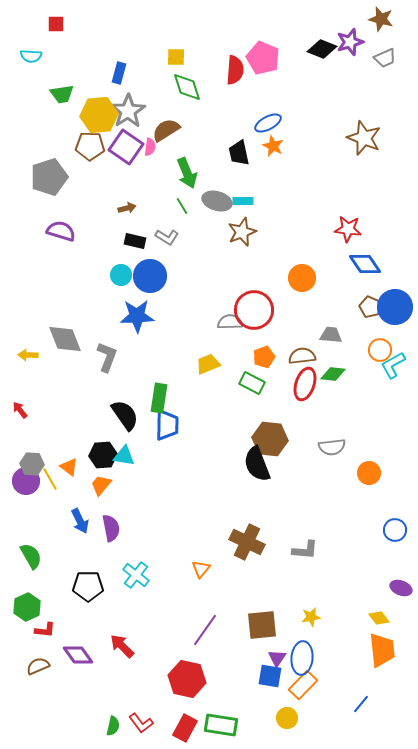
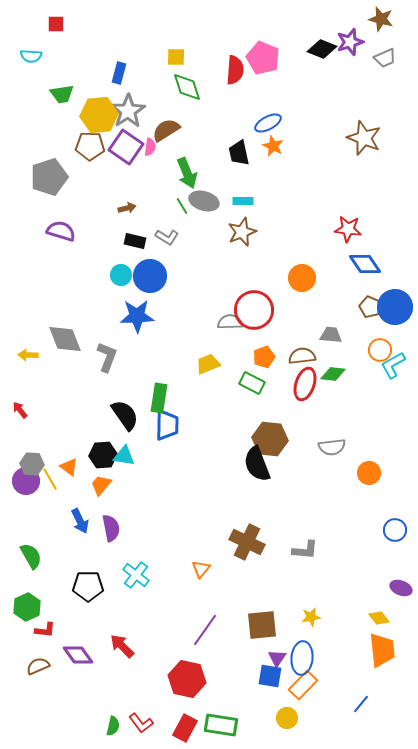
gray ellipse at (217, 201): moved 13 px left
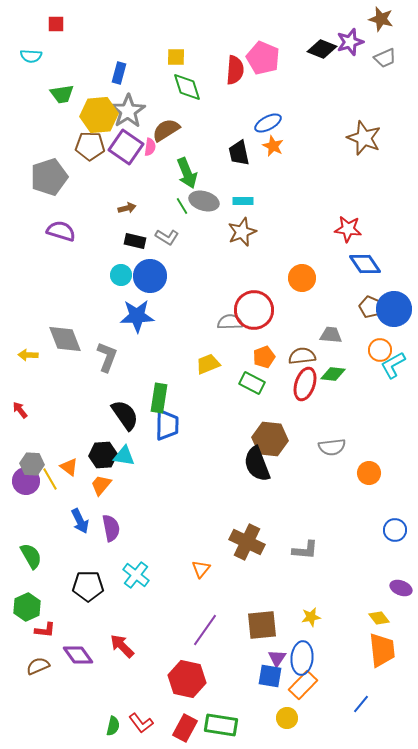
blue circle at (395, 307): moved 1 px left, 2 px down
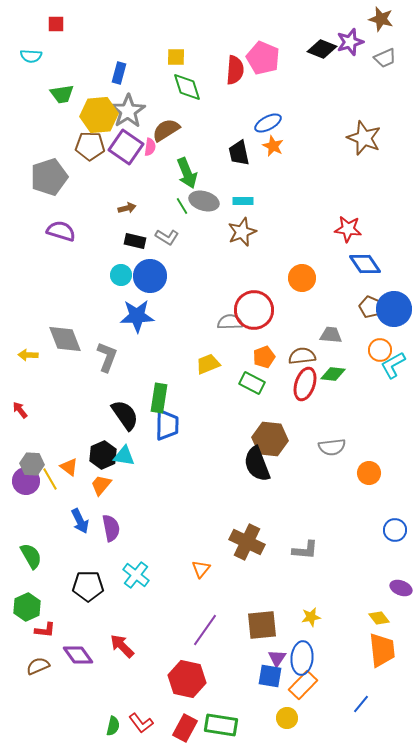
black hexagon at (103, 455): rotated 20 degrees counterclockwise
